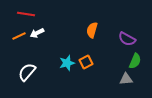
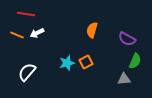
orange line: moved 2 px left, 1 px up; rotated 48 degrees clockwise
gray triangle: moved 2 px left
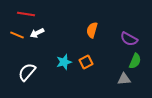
purple semicircle: moved 2 px right
cyan star: moved 3 px left, 1 px up
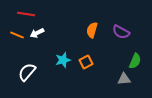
purple semicircle: moved 8 px left, 7 px up
cyan star: moved 1 px left, 2 px up
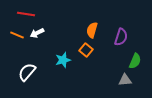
purple semicircle: moved 5 px down; rotated 102 degrees counterclockwise
orange square: moved 12 px up; rotated 24 degrees counterclockwise
gray triangle: moved 1 px right, 1 px down
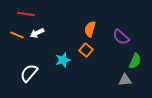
orange semicircle: moved 2 px left, 1 px up
purple semicircle: rotated 114 degrees clockwise
white semicircle: moved 2 px right, 1 px down
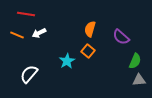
white arrow: moved 2 px right
orange square: moved 2 px right, 1 px down
cyan star: moved 4 px right, 1 px down; rotated 14 degrees counterclockwise
white semicircle: moved 1 px down
gray triangle: moved 14 px right
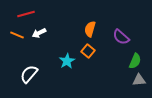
red line: rotated 24 degrees counterclockwise
